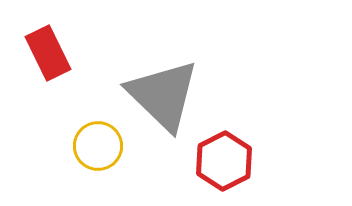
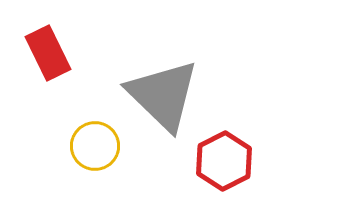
yellow circle: moved 3 px left
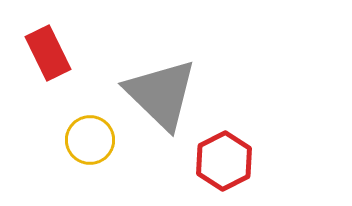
gray triangle: moved 2 px left, 1 px up
yellow circle: moved 5 px left, 6 px up
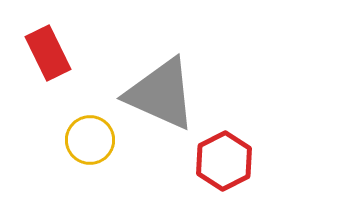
gray triangle: rotated 20 degrees counterclockwise
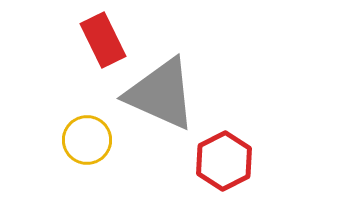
red rectangle: moved 55 px right, 13 px up
yellow circle: moved 3 px left
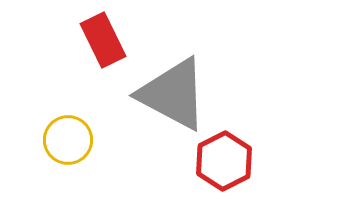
gray triangle: moved 12 px right; rotated 4 degrees clockwise
yellow circle: moved 19 px left
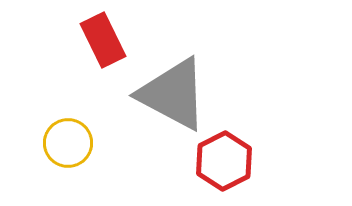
yellow circle: moved 3 px down
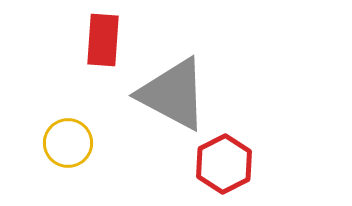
red rectangle: rotated 30 degrees clockwise
red hexagon: moved 3 px down
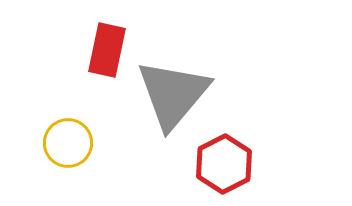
red rectangle: moved 4 px right, 10 px down; rotated 8 degrees clockwise
gray triangle: rotated 42 degrees clockwise
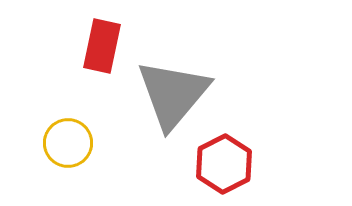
red rectangle: moved 5 px left, 4 px up
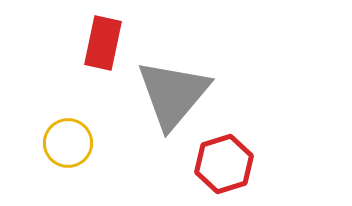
red rectangle: moved 1 px right, 3 px up
red hexagon: rotated 10 degrees clockwise
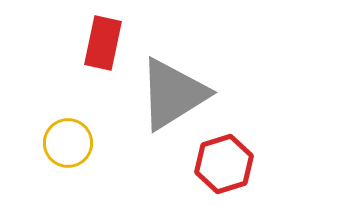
gray triangle: rotated 18 degrees clockwise
